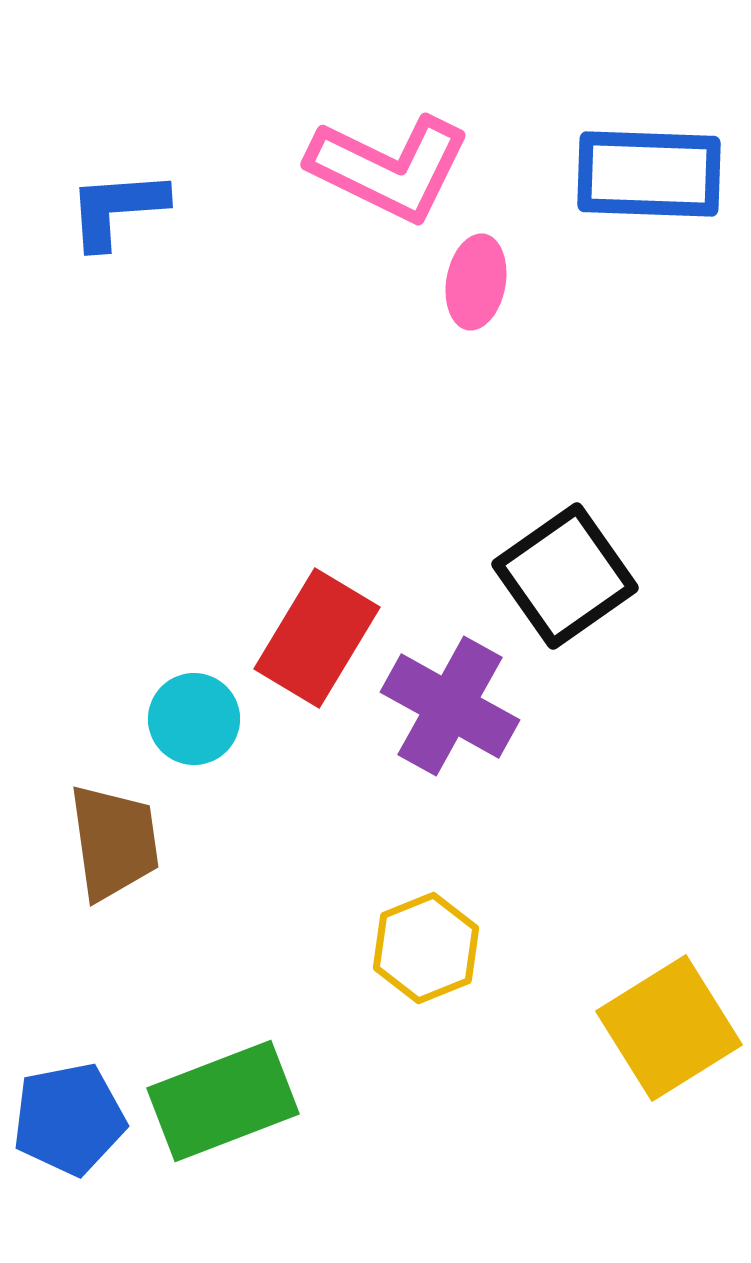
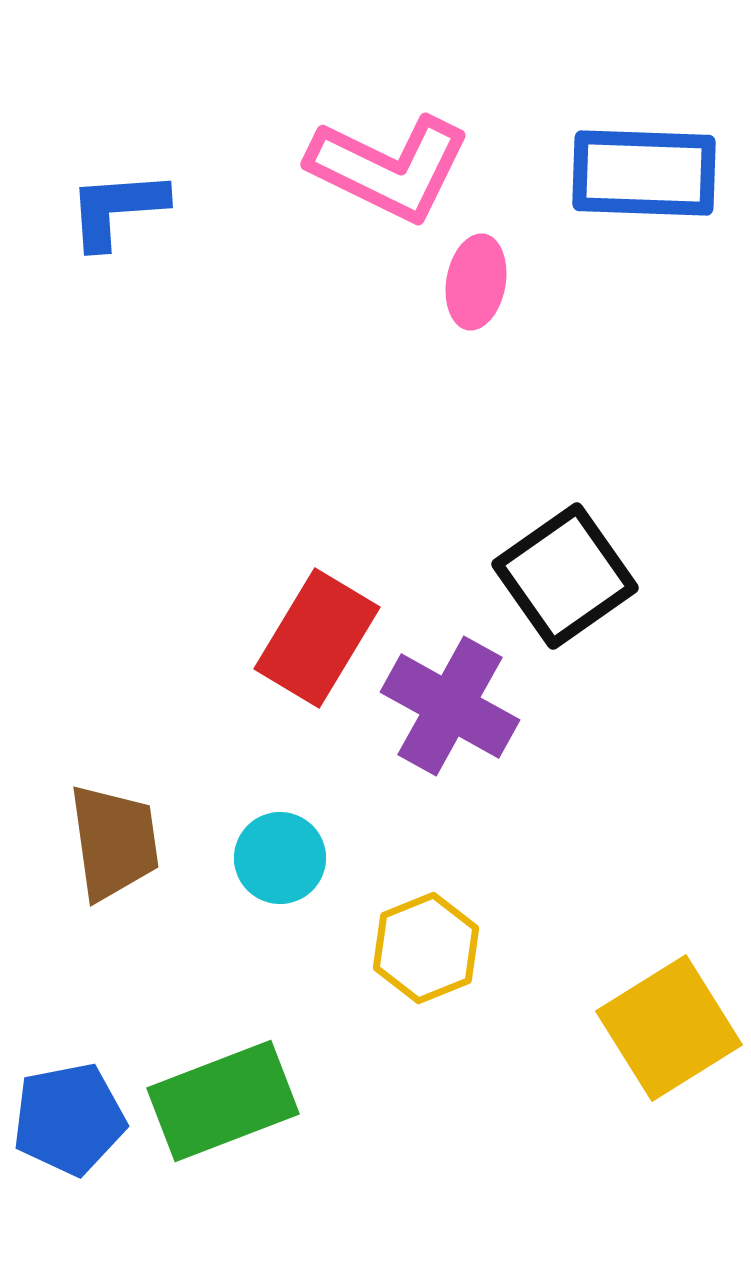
blue rectangle: moved 5 px left, 1 px up
cyan circle: moved 86 px right, 139 px down
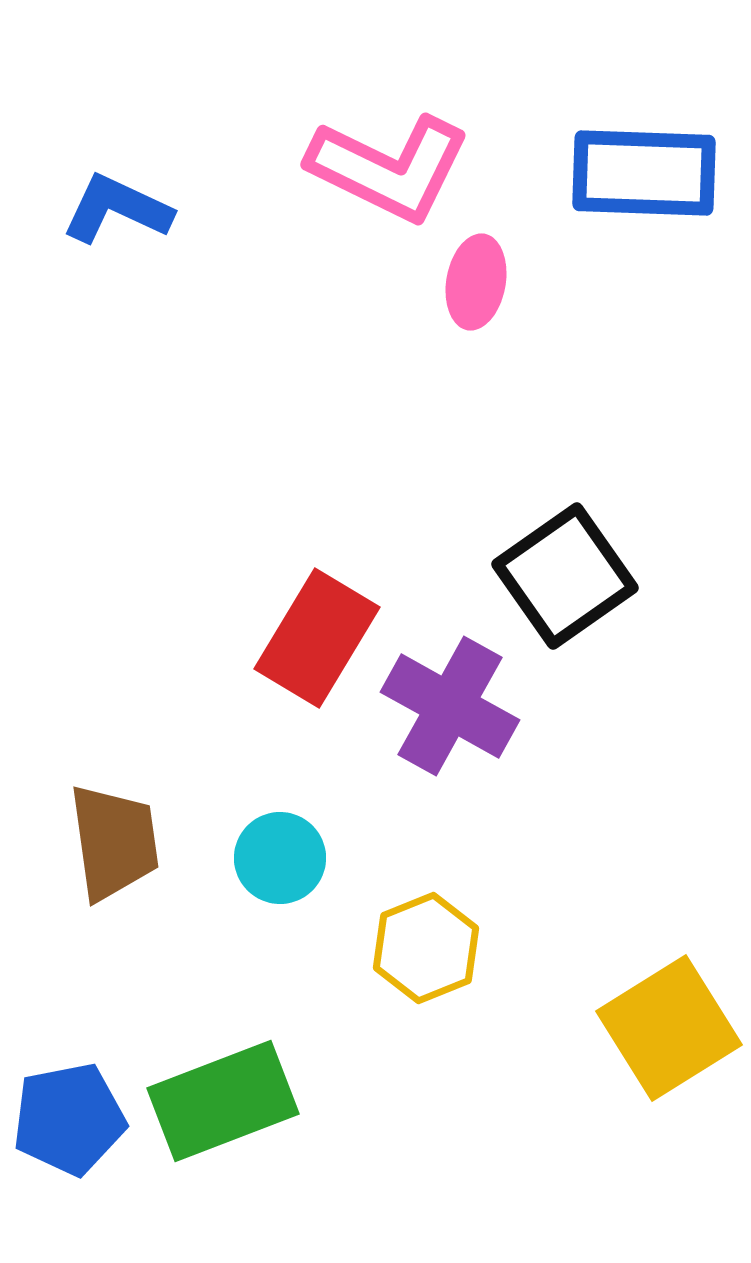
blue L-shape: rotated 29 degrees clockwise
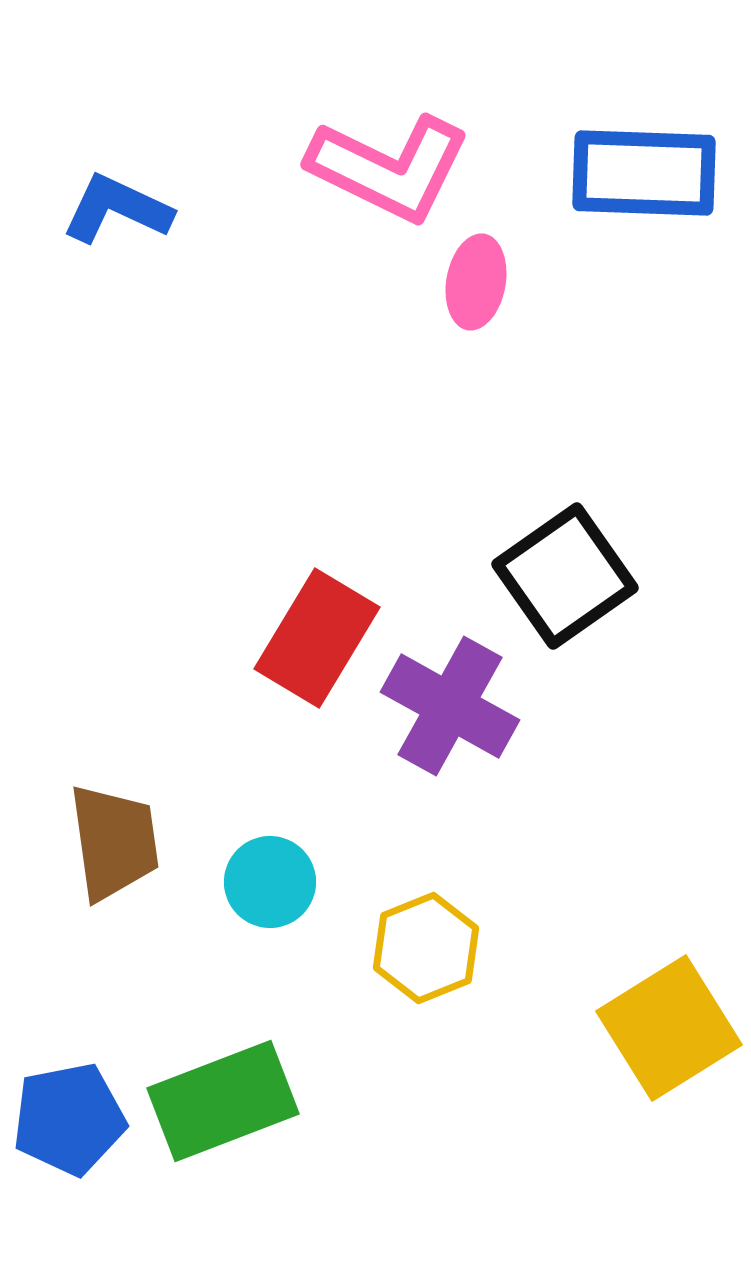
cyan circle: moved 10 px left, 24 px down
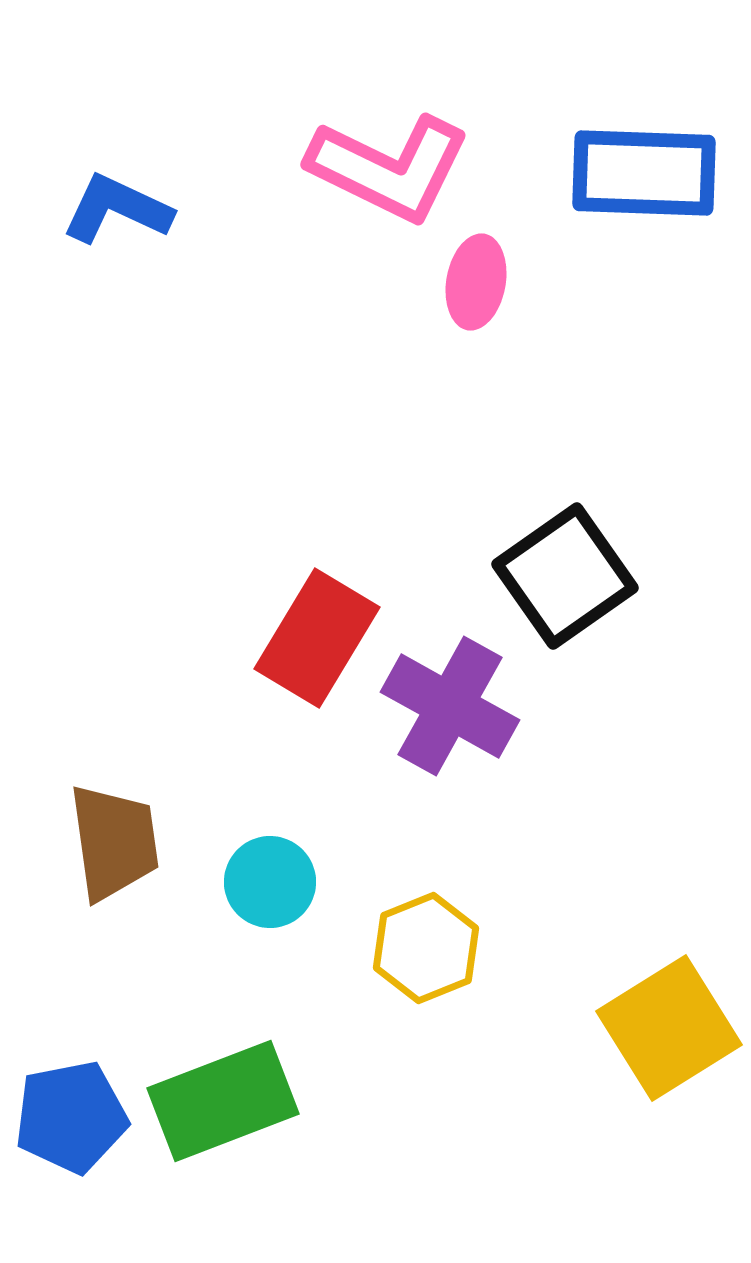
blue pentagon: moved 2 px right, 2 px up
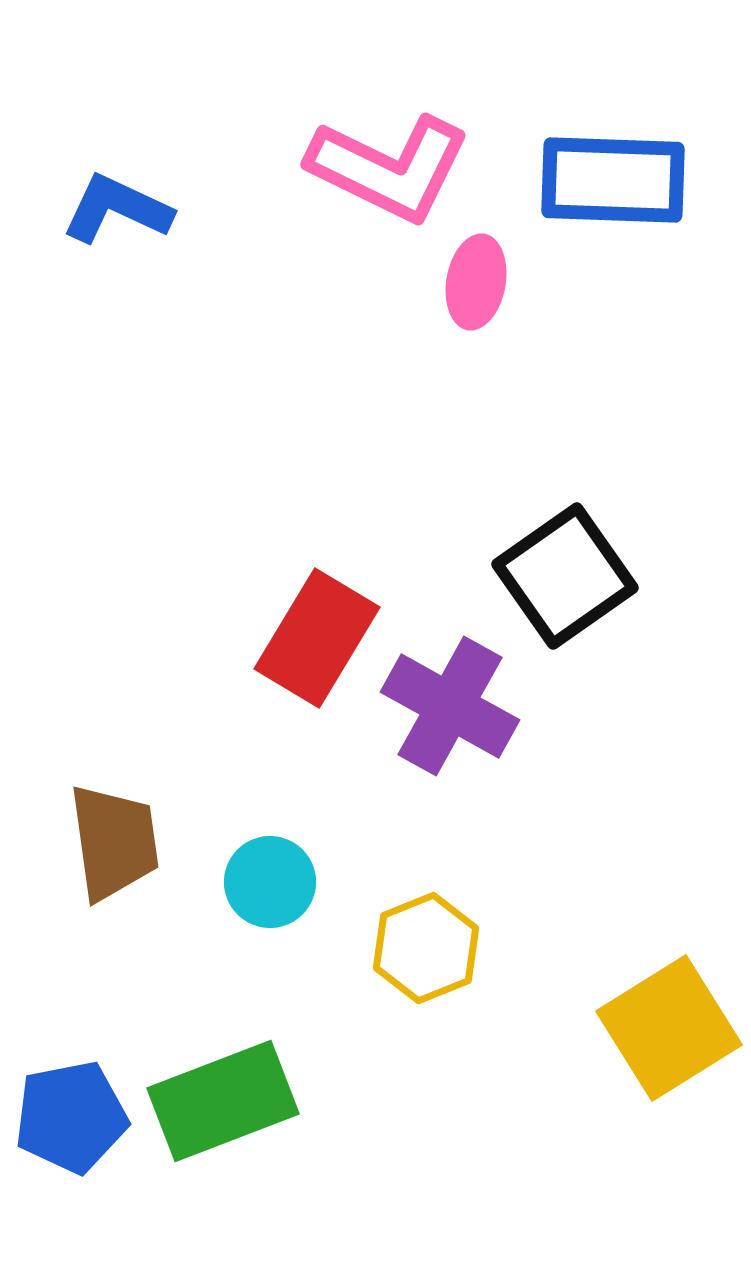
blue rectangle: moved 31 px left, 7 px down
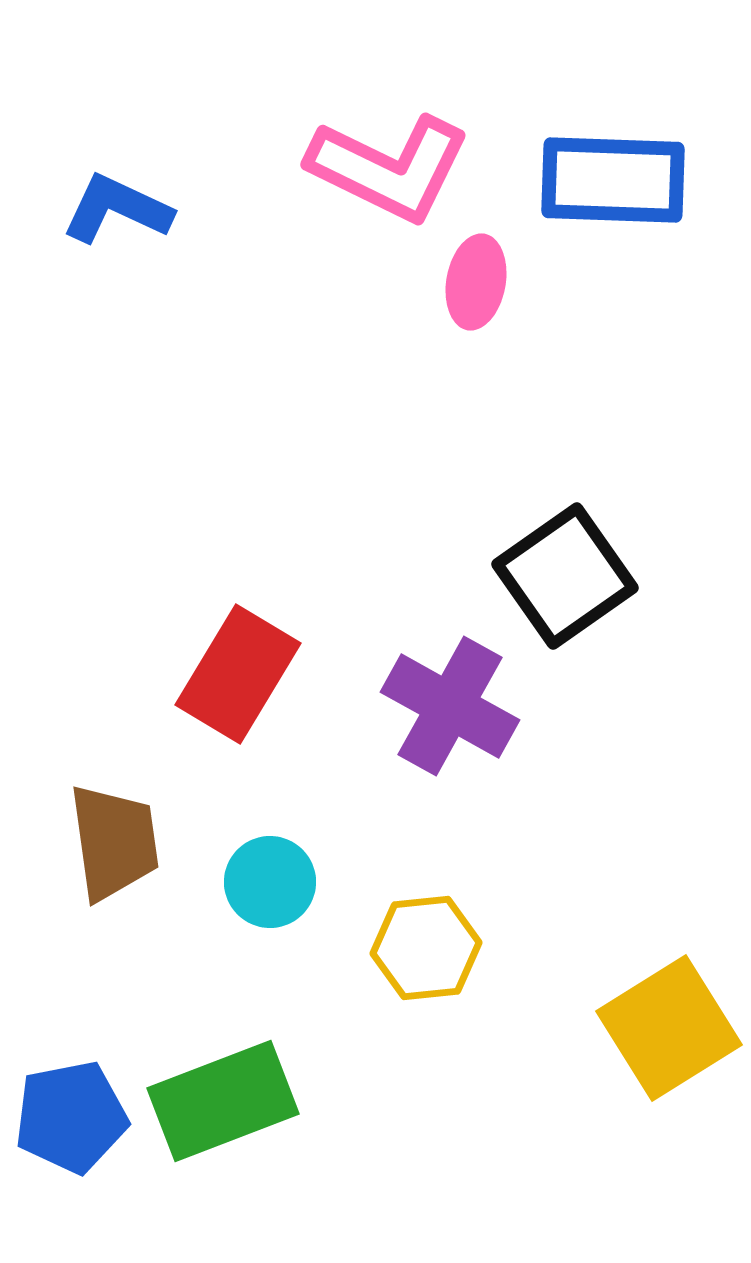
red rectangle: moved 79 px left, 36 px down
yellow hexagon: rotated 16 degrees clockwise
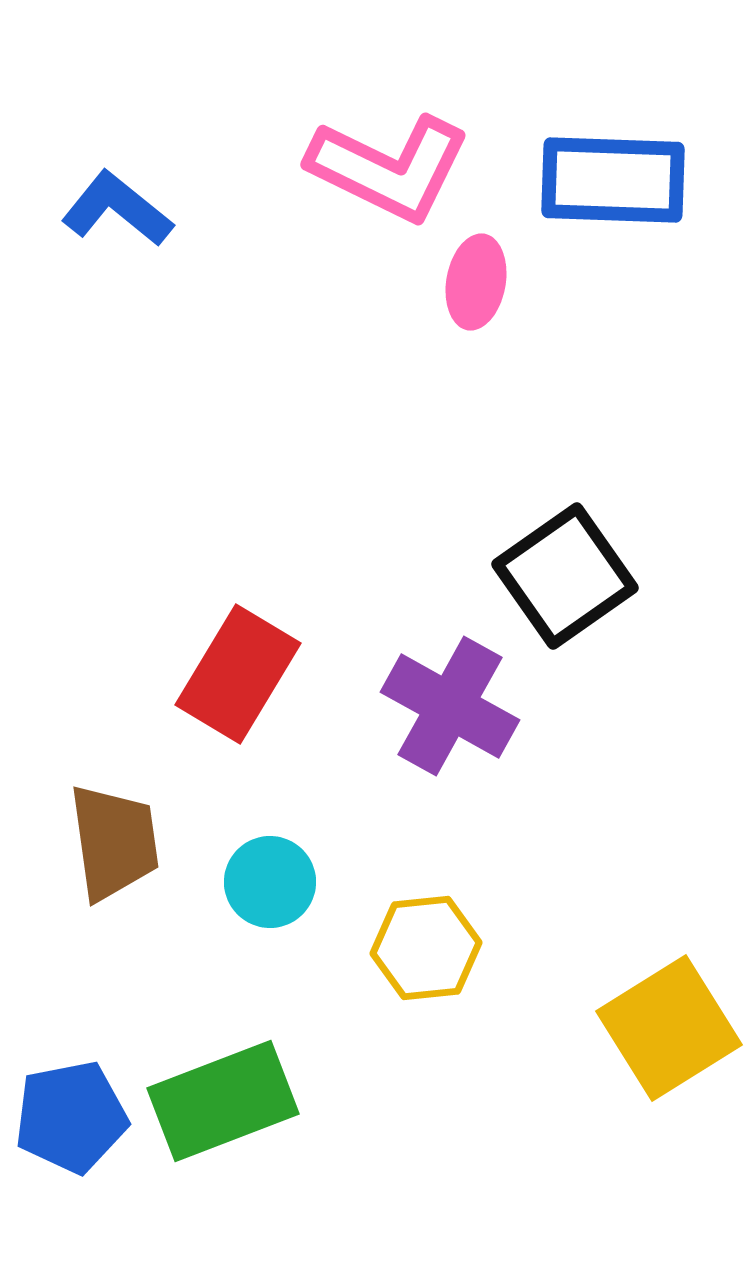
blue L-shape: rotated 14 degrees clockwise
